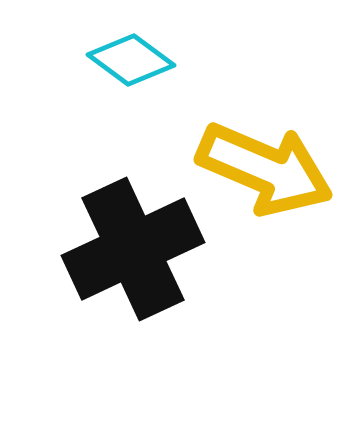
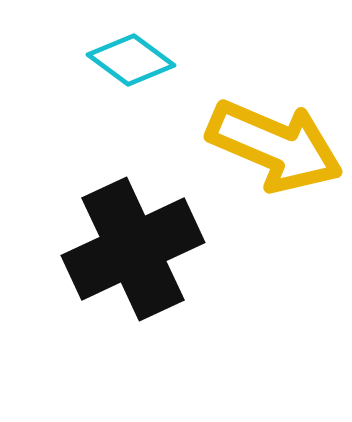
yellow arrow: moved 10 px right, 23 px up
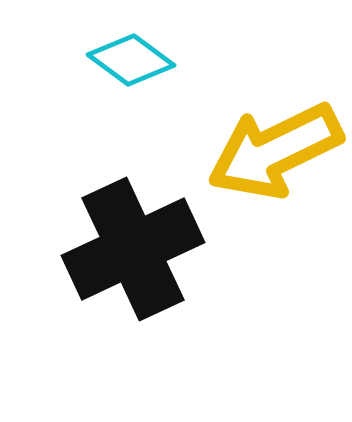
yellow arrow: moved 5 px down; rotated 131 degrees clockwise
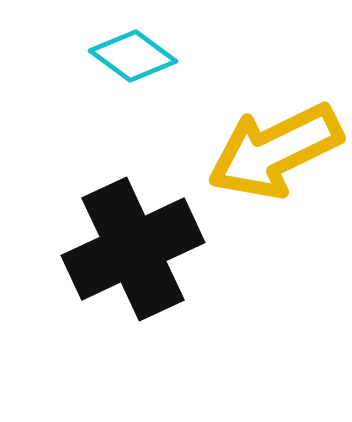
cyan diamond: moved 2 px right, 4 px up
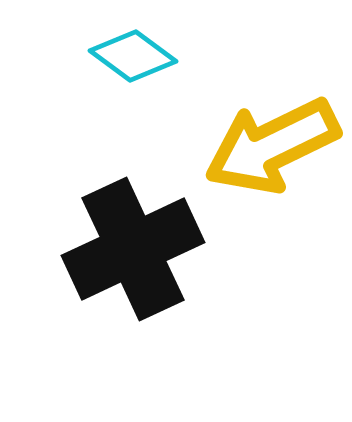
yellow arrow: moved 3 px left, 5 px up
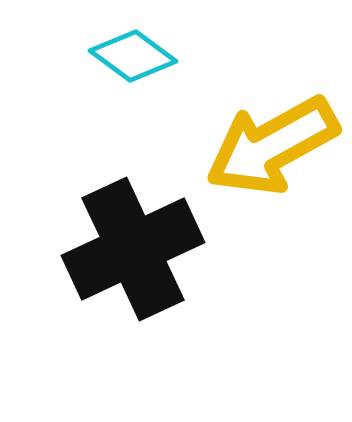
yellow arrow: rotated 3 degrees counterclockwise
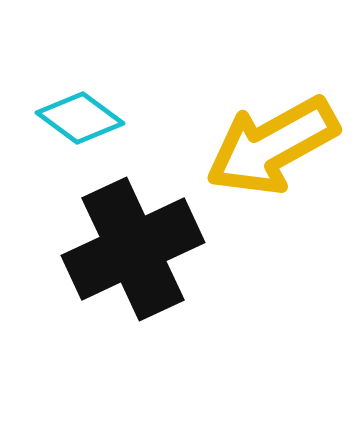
cyan diamond: moved 53 px left, 62 px down
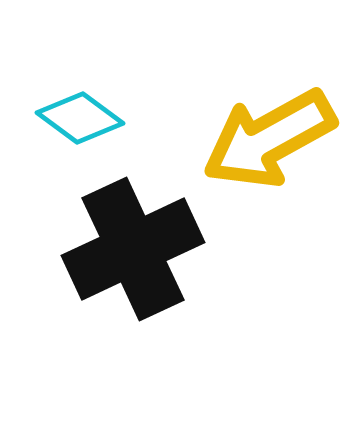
yellow arrow: moved 3 px left, 7 px up
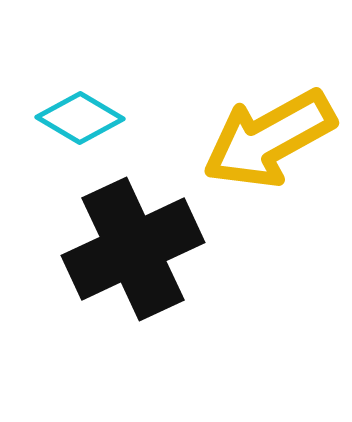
cyan diamond: rotated 6 degrees counterclockwise
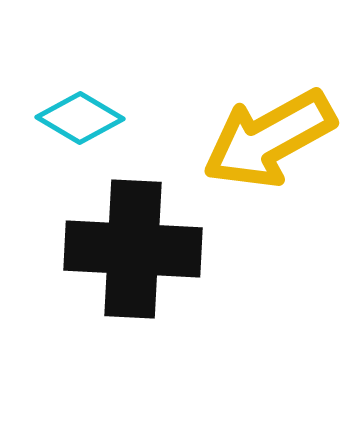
black cross: rotated 28 degrees clockwise
